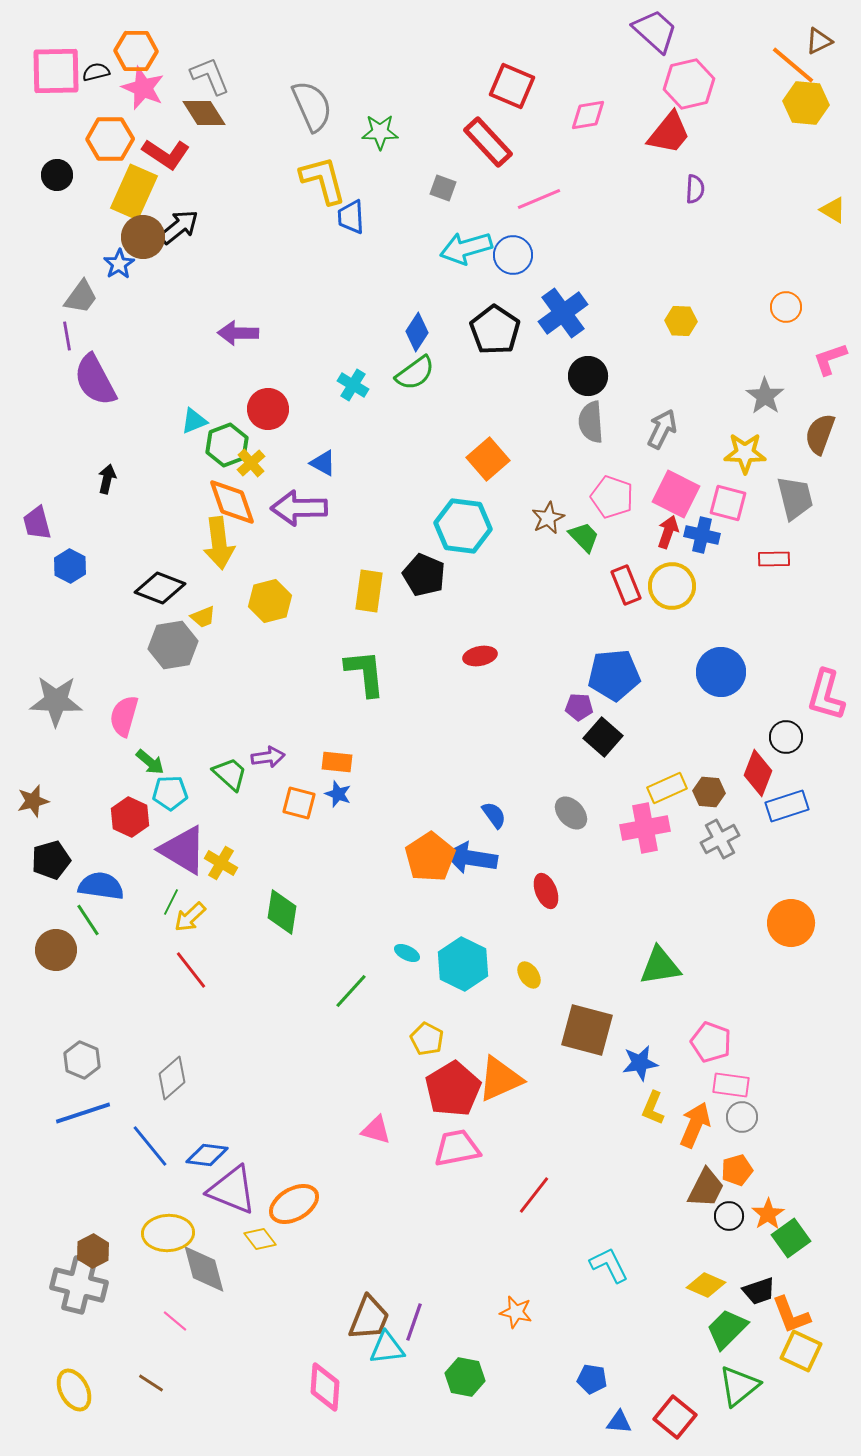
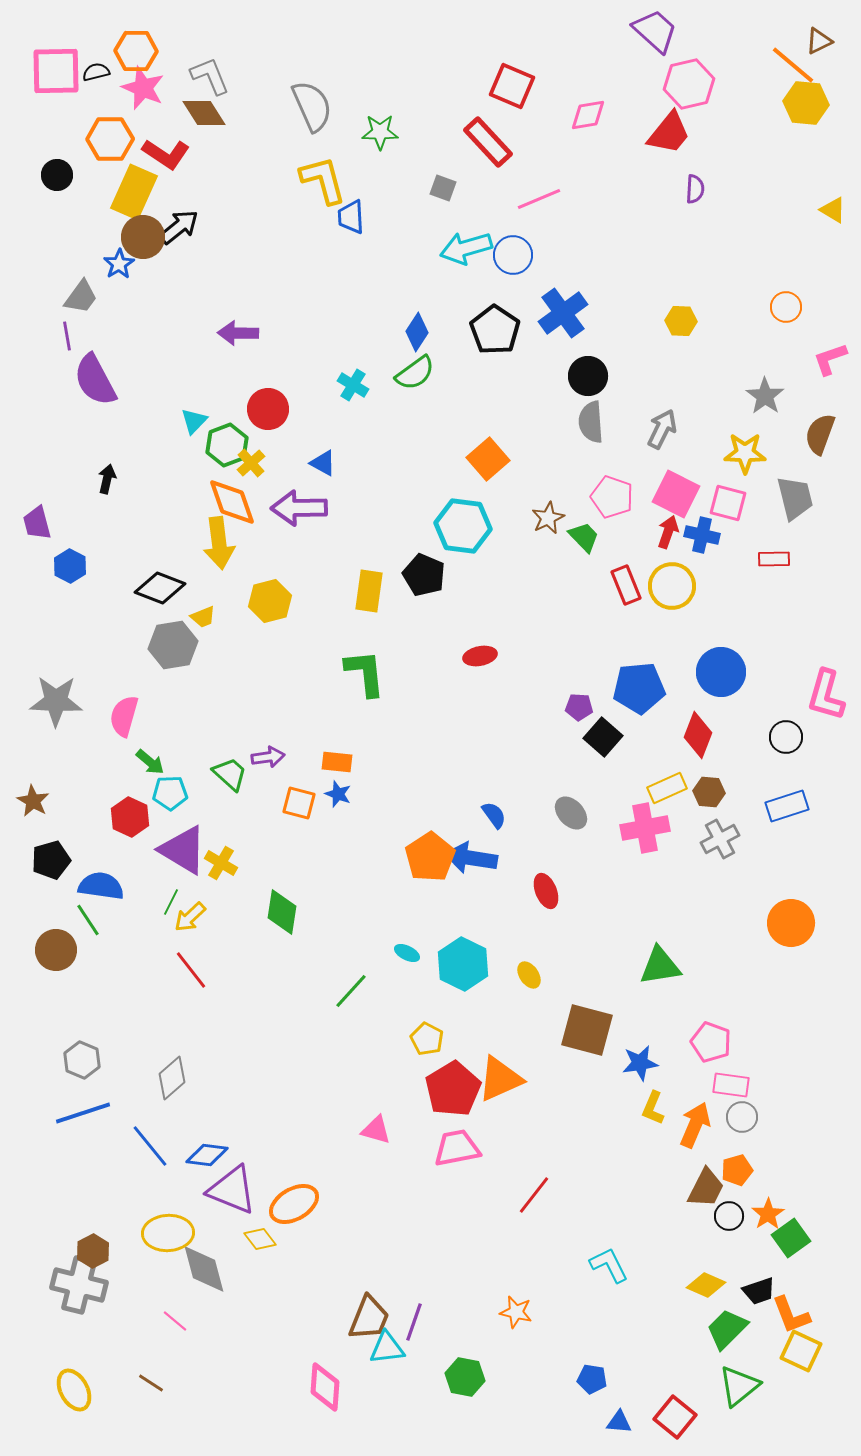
cyan triangle at (194, 421): rotated 24 degrees counterclockwise
blue pentagon at (614, 675): moved 25 px right, 13 px down
red diamond at (758, 773): moved 60 px left, 38 px up
brown star at (33, 801): rotated 28 degrees counterclockwise
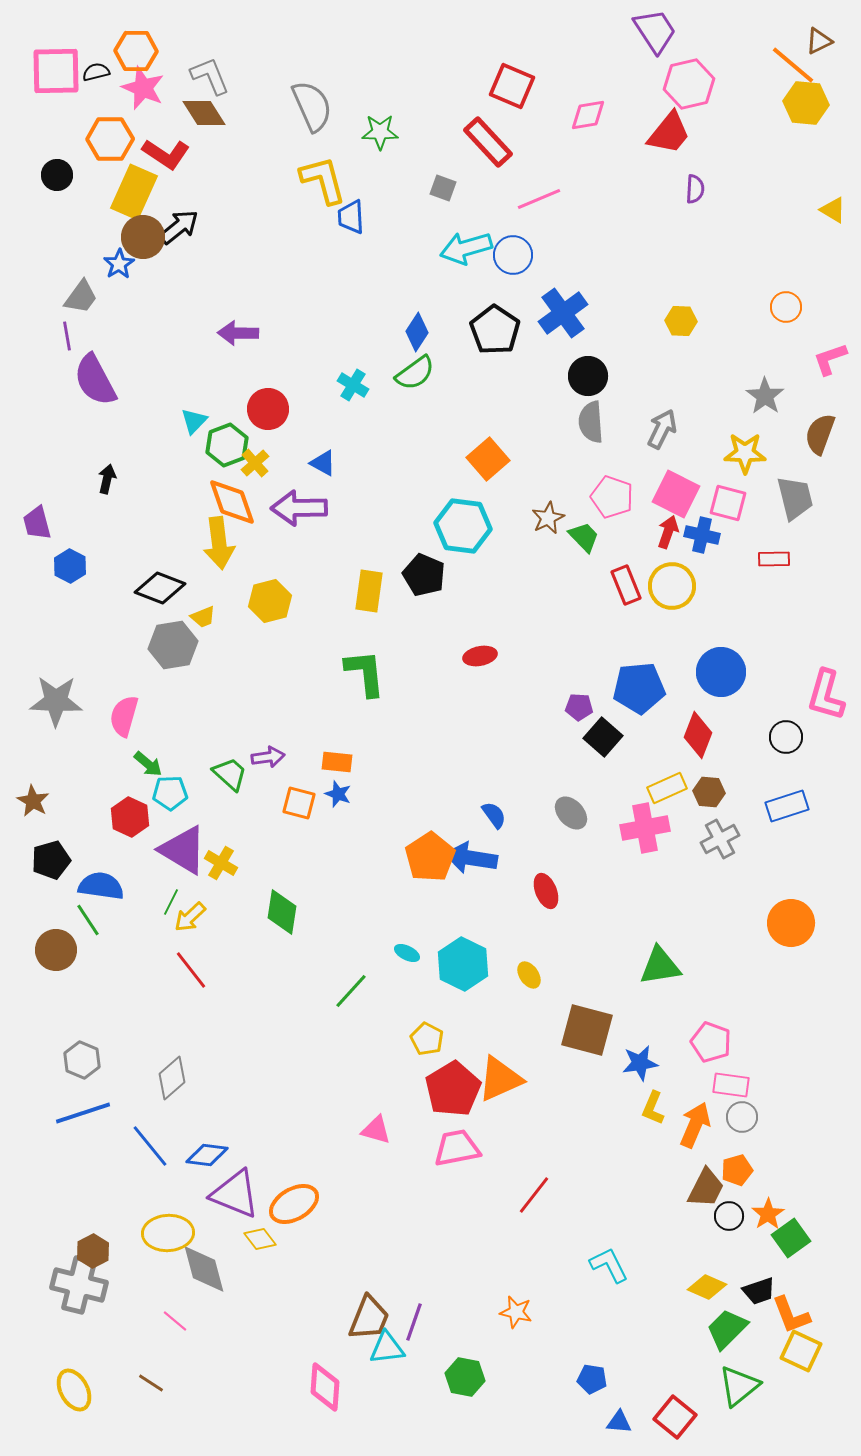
purple trapezoid at (655, 31): rotated 15 degrees clockwise
yellow cross at (251, 463): moved 4 px right
green arrow at (150, 762): moved 2 px left, 2 px down
purple triangle at (232, 1190): moved 3 px right, 4 px down
yellow diamond at (706, 1285): moved 1 px right, 2 px down
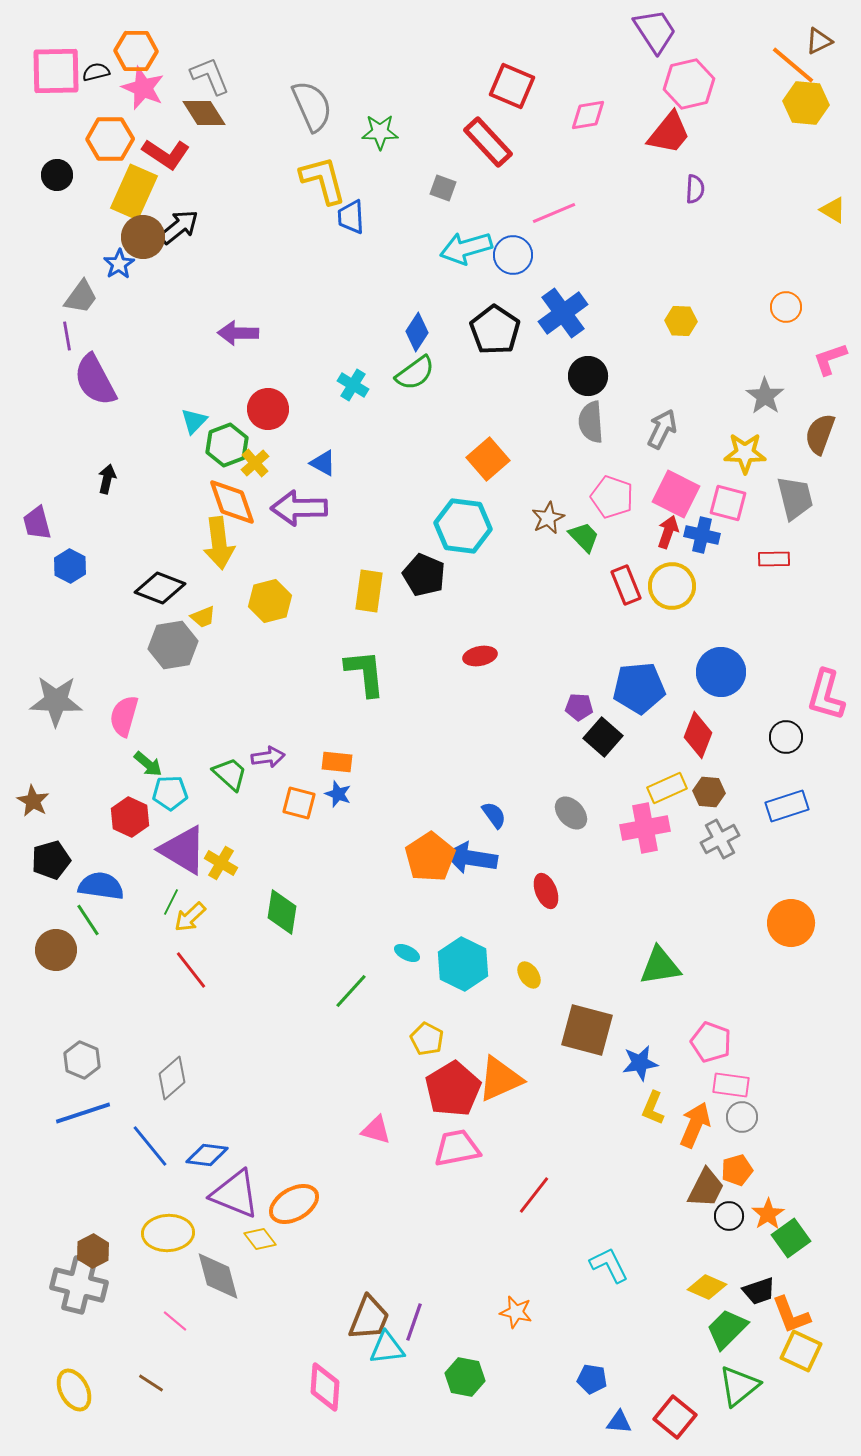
pink line at (539, 199): moved 15 px right, 14 px down
gray diamond at (204, 1269): moved 14 px right, 7 px down
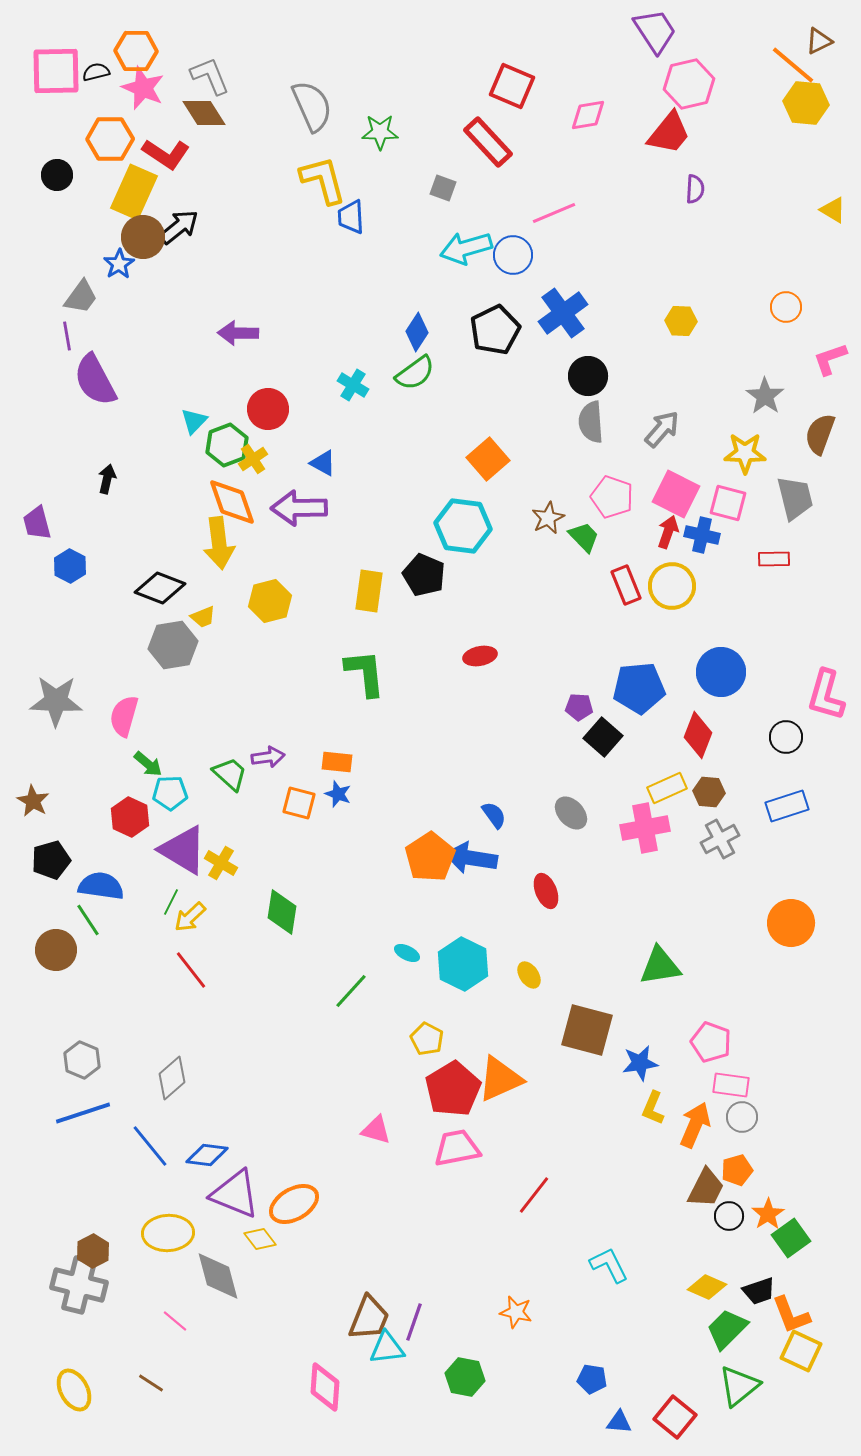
black pentagon at (495, 330): rotated 12 degrees clockwise
gray arrow at (662, 429): rotated 15 degrees clockwise
yellow cross at (255, 463): moved 2 px left, 4 px up; rotated 8 degrees clockwise
